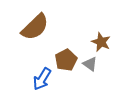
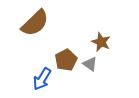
brown semicircle: moved 4 px up
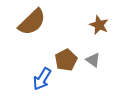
brown semicircle: moved 3 px left, 1 px up
brown star: moved 2 px left, 17 px up
gray triangle: moved 3 px right, 4 px up
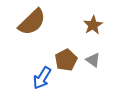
brown star: moved 6 px left; rotated 18 degrees clockwise
blue arrow: moved 1 px up
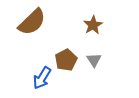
gray triangle: moved 1 px right; rotated 21 degrees clockwise
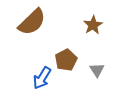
gray triangle: moved 3 px right, 10 px down
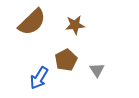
brown star: moved 18 px left; rotated 24 degrees clockwise
blue arrow: moved 3 px left
